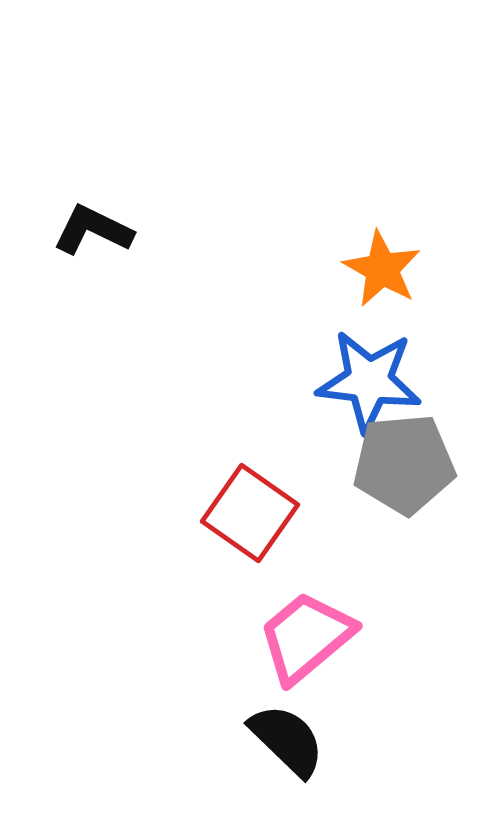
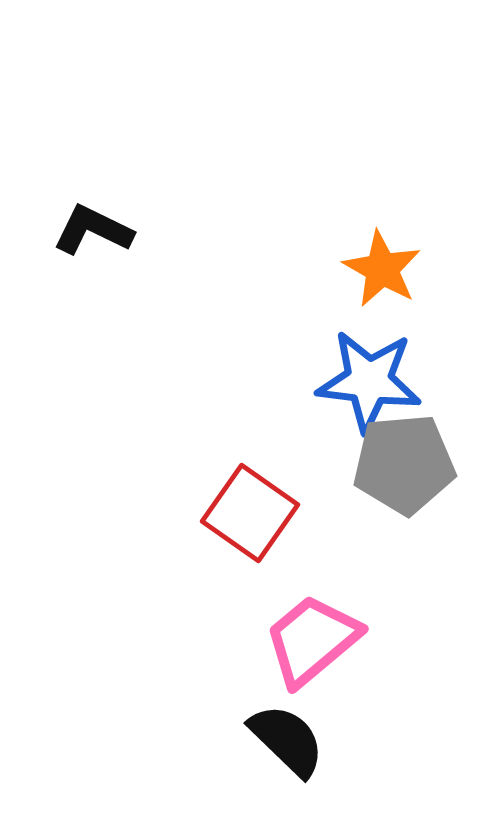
pink trapezoid: moved 6 px right, 3 px down
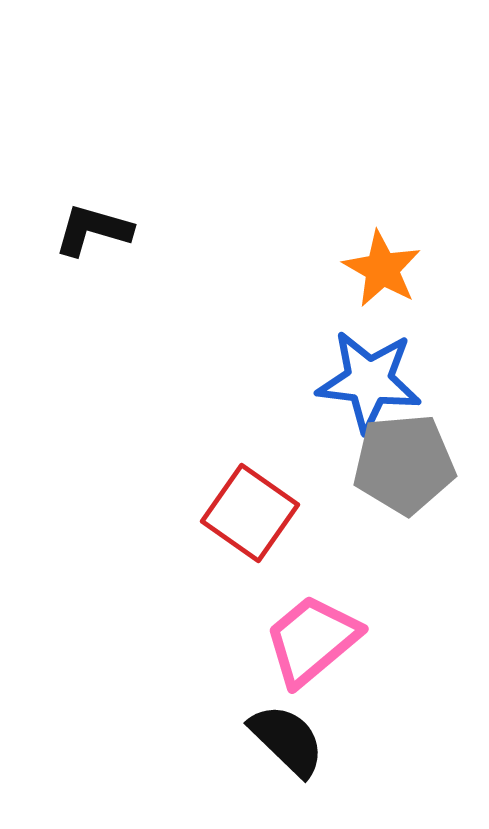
black L-shape: rotated 10 degrees counterclockwise
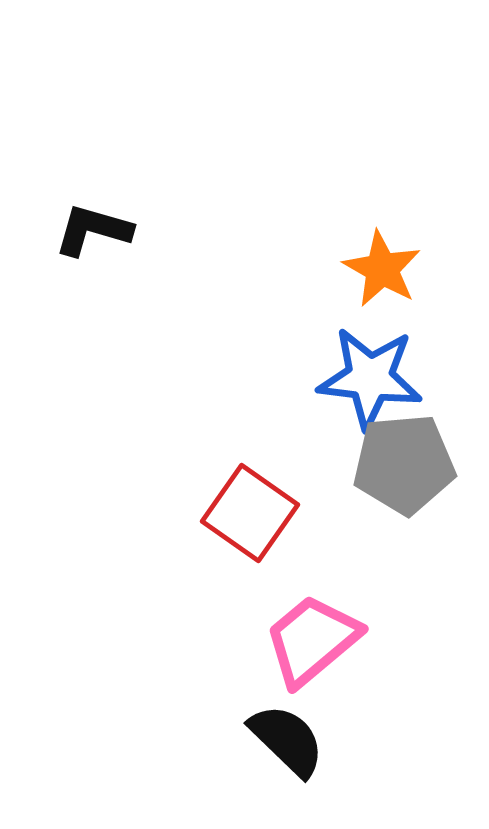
blue star: moved 1 px right, 3 px up
